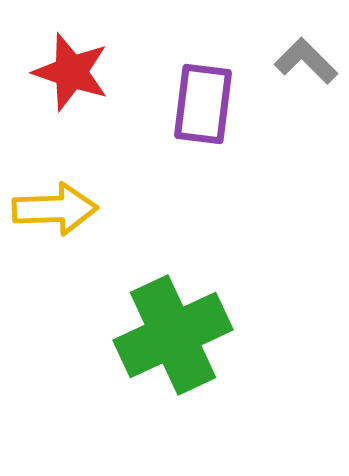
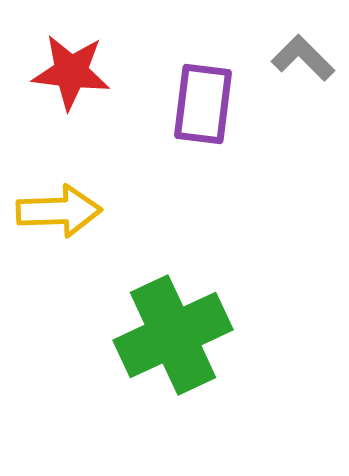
gray L-shape: moved 3 px left, 3 px up
red star: rotated 12 degrees counterclockwise
yellow arrow: moved 4 px right, 2 px down
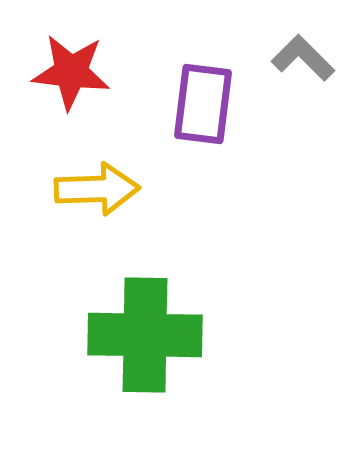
yellow arrow: moved 38 px right, 22 px up
green cross: moved 28 px left; rotated 26 degrees clockwise
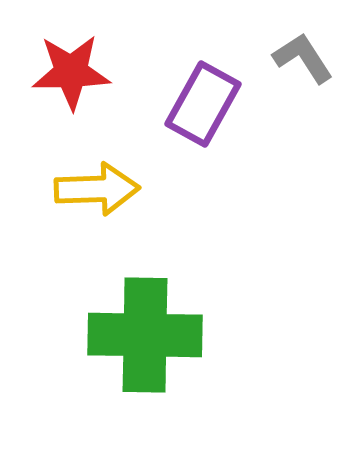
gray L-shape: rotated 12 degrees clockwise
red star: rotated 8 degrees counterclockwise
purple rectangle: rotated 22 degrees clockwise
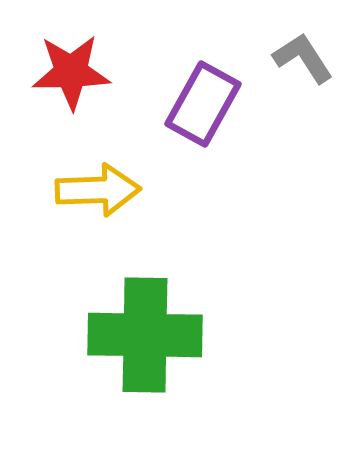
yellow arrow: moved 1 px right, 1 px down
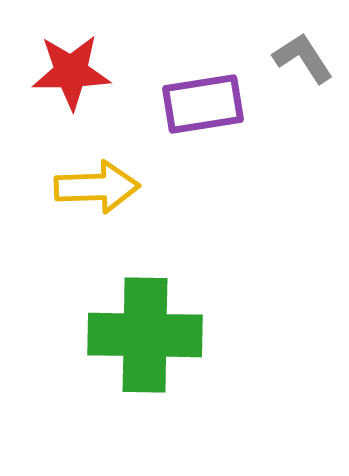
purple rectangle: rotated 52 degrees clockwise
yellow arrow: moved 1 px left, 3 px up
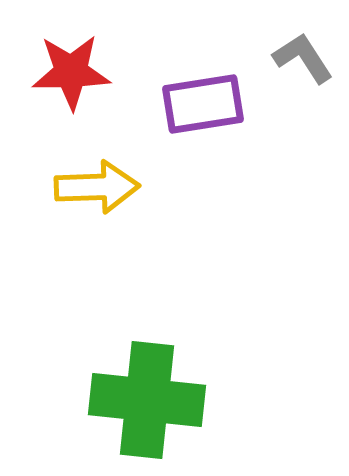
green cross: moved 2 px right, 65 px down; rotated 5 degrees clockwise
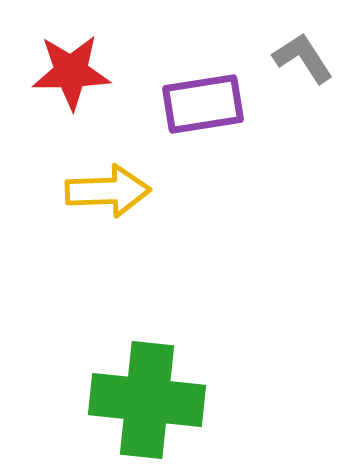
yellow arrow: moved 11 px right, 4 px down
